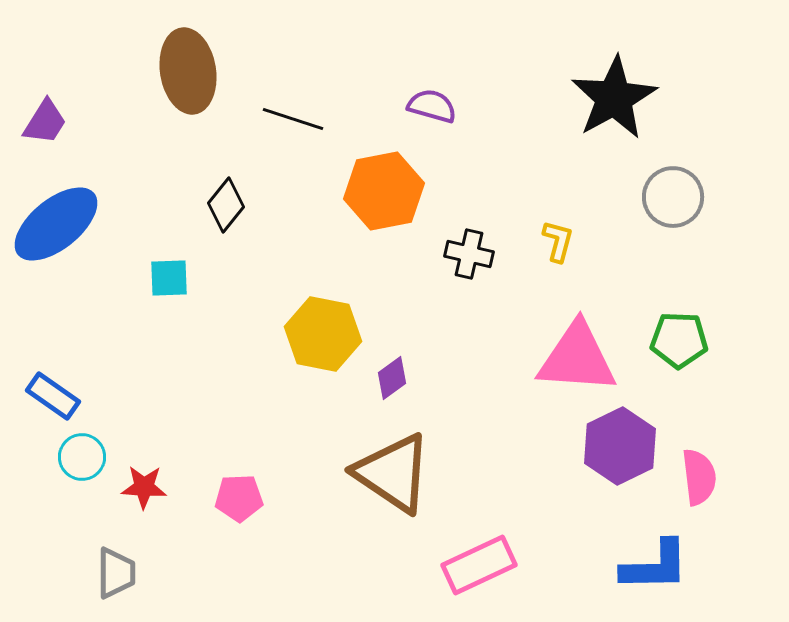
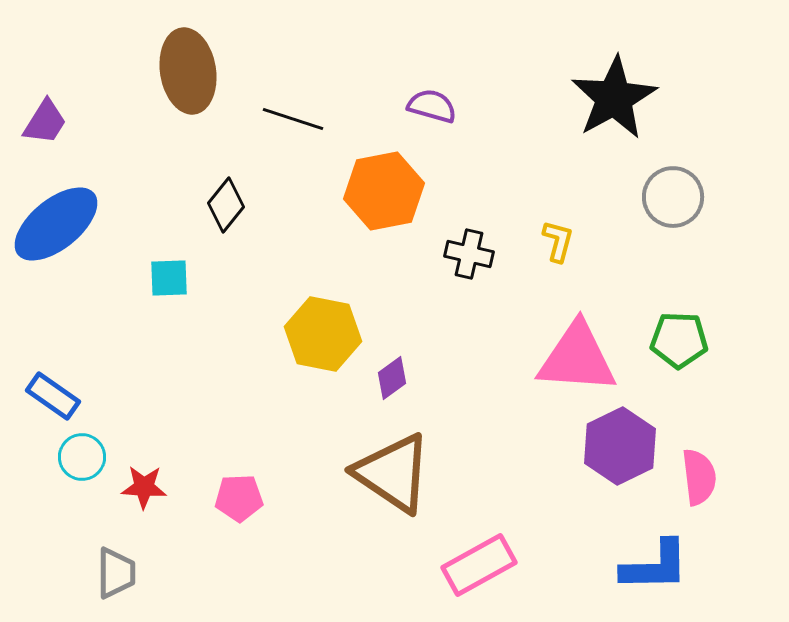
pink rectangle: rotated 4 degrees counterclockwise
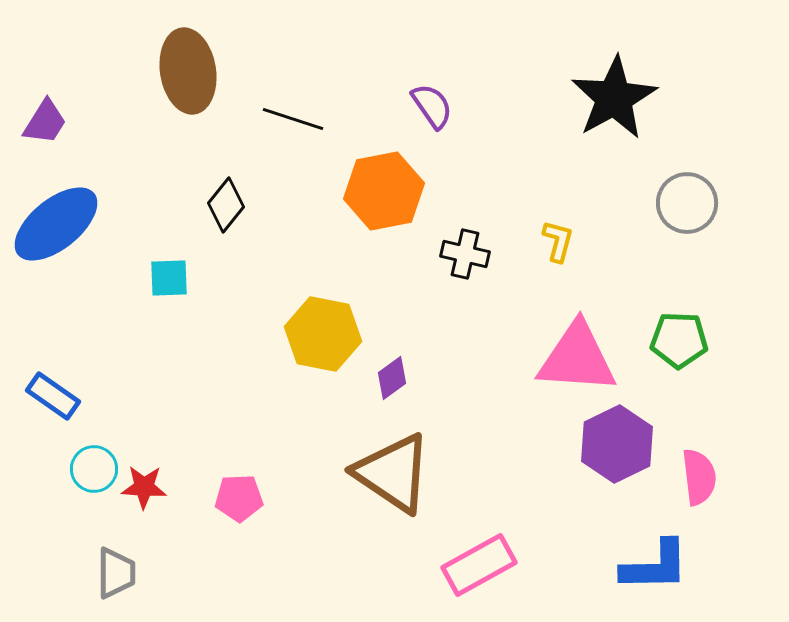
purple semicircle: rotated 39 degrees clockwise
gray circle: moved 14 px right, 6 px down
black cross: moved 4 px left
purple hexagon: moved 3 px left, 2 px up
cyan circle: moved 12 px right, 12 px down
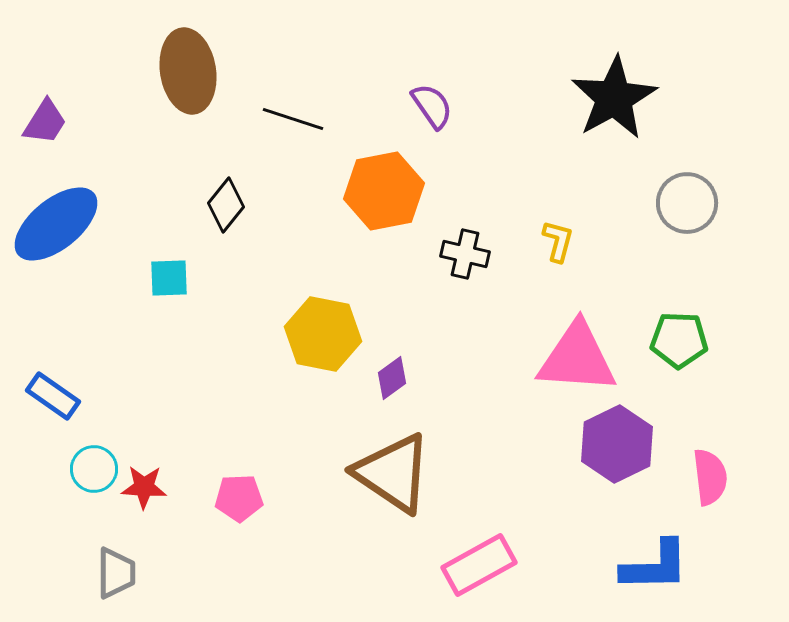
pink semicircle: moved 11 px right
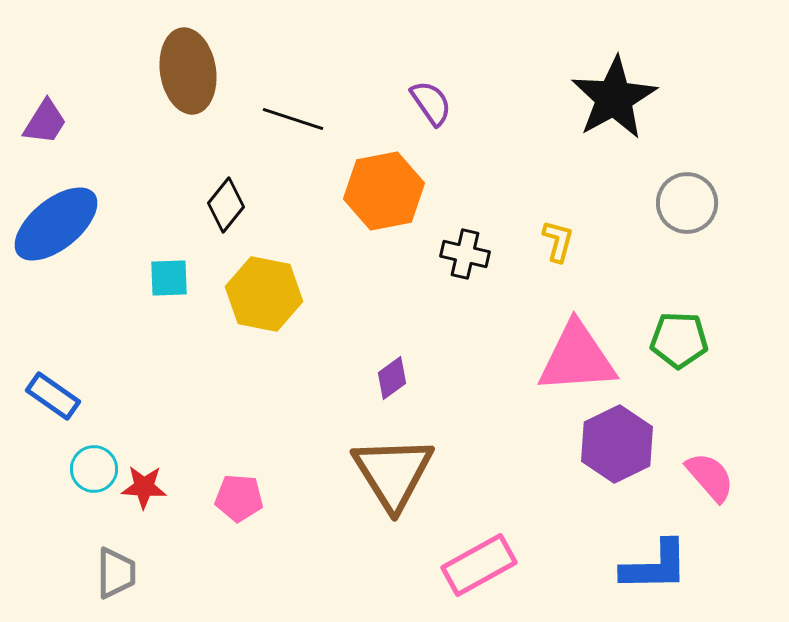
purple semicircle: moved 1 px left, 3 px up
yellow hexagon: moved 59 px left, 40 px up
pink triangle: rotated 8 degrees counterclockwise
brown triangle: rotated 24 degrees clockwise
pink semicircle: rotated 34 degrees counterclockwise
pink pentagon: rotated 6 degrees clockwise
